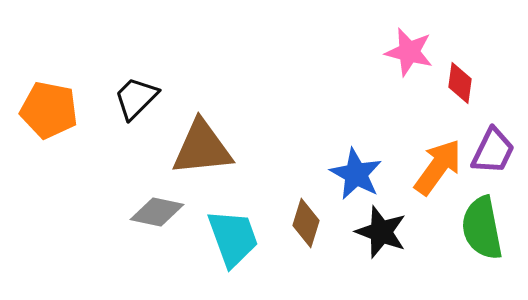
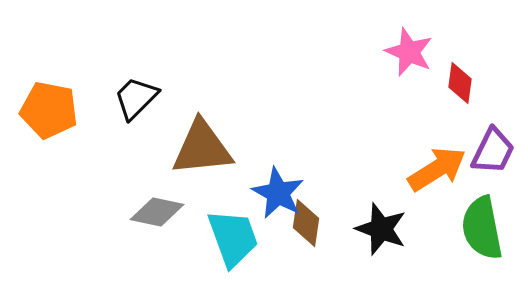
pink star: rotated 9 degrees clockwise
orange arrow: moved 1 px left, 2 px down; rotated 22 degrees clockwise
blue star: moved 78 px left, 19 px down
brown diamond: rotated 9 degrees counterclockwise
black star: moved 3 px up
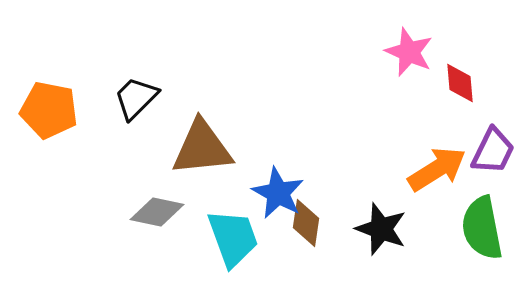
red diamond: rotated 12 degrees counterclockwise
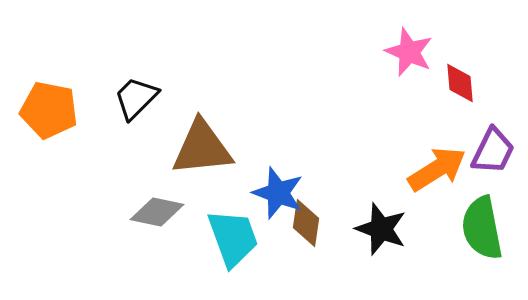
blue star: rotated 8 degrees counterclockwise
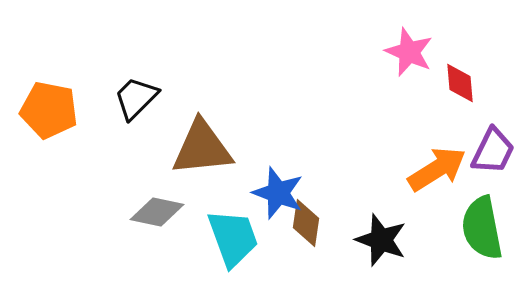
black star: moved 11 px down
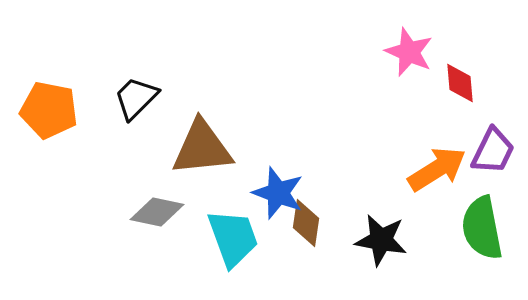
black star: rotated 10 degrees counterclockwise
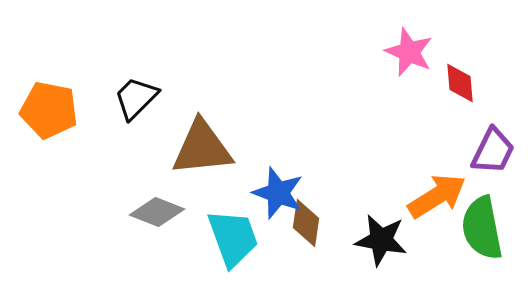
orange arrow: moved 27 px down
gray diamond: rotated 10 degrees clockwise
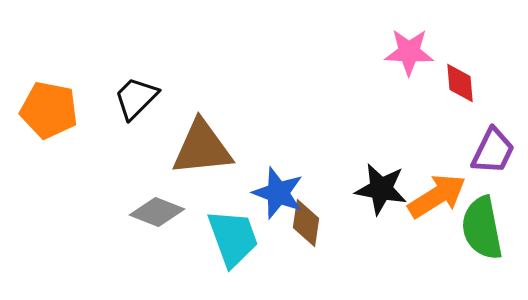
pink star: rotated 21 degrees counterclockwise
black star: moved 51 px up
